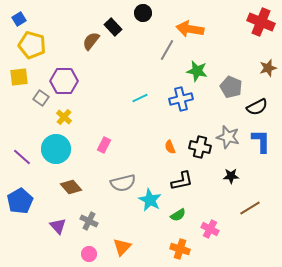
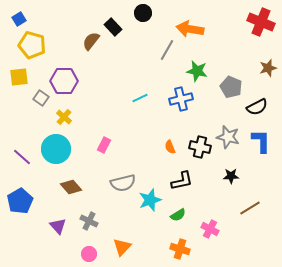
cyan star: rotated 25 degrees clockwise
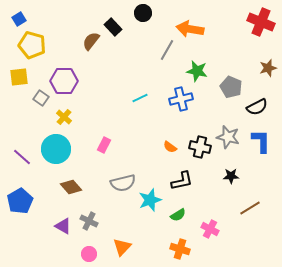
orange semicircle: rotated 32 degrees counterclockwise
purple triangle: moved 5 px right; rotated 18 degrees counterclockwise
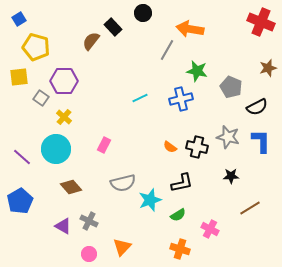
yellow pentagon: moved 4 px right, 2 px down
black cross: moved 3 px left
black L-shape: moved 2 px down
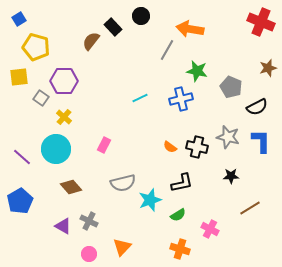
black circle: moved 2 px left, 3 px down
